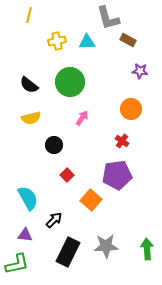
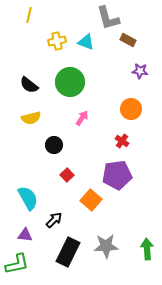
cyan triangle: moved 1 px left; rotated 24 degrees clockwise
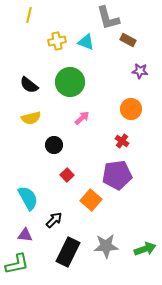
pink arrow: rotated 14 degrees clockwise
green arrow: moved 2 px left; rotated 75 degrees clockwise
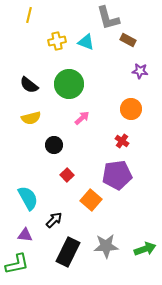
green circle: moved 1 px left, 2 px down
